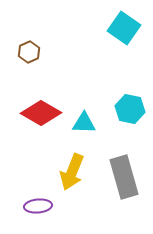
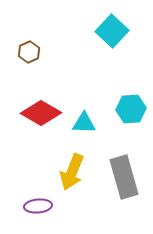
cyan square: moved 12 px left, 3 px down; rotated 8 degrees clockwise
cyan hexagon: moved 1 px right; rotated 16 degrees counterclockwise
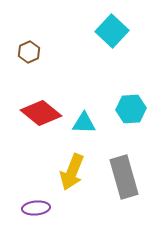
red diamond: rotated 9 degrees clockwise
purple ellipse: moved 2 px left, 2 px down
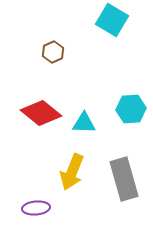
cyan square: moved 11 px up; rotated 12 degrees counterclockwise
brown hexagon: moved 24 px right
gray rectangle: moved 2 px down
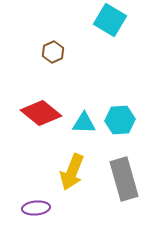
cyan square: moved 2 px left
cyan hexagon: moved 11 px left, 11 px down
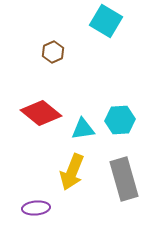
cyan square: moved 4 px left, 1 px down
cyan triangle: moved 1 px left, 6 px down; rotated 10 degrees counterclockwise
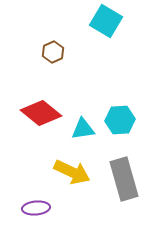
yellow arrow: rotated 87 degrees counterclockwise
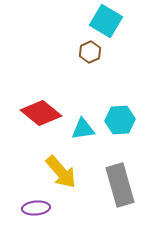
brown hexagon: moved 37 px right
yellow arrow: moved 11 px left; rotated 24 degrees clockwise
gray rectangle: moved 4 px left, 6 px down
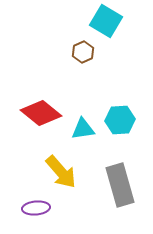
brown hexagon: moved 7 px left
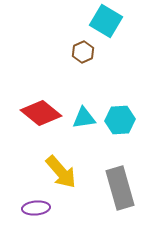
cyan triangle: moved 1 px right, 11 px up
gray rectangle: moved 3 px down
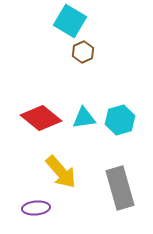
cyan square: moved 36 px left
red diamond: moved 5 px down
cyan hexagon: rotated 12 degrees counterclockwise
